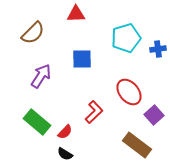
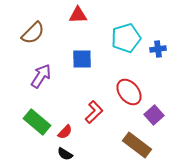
red triangle: moved 2 px right, 1 px down
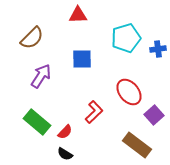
brown semicircle: moved 1 px left, 5 px down
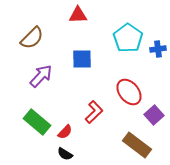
cyan pentagon: moved 2 px right; rotated 20 degrees counterclockwise
purple arrow: rotated 10 degrees clockwise
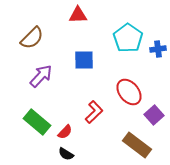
blue square: moved 2 px right, 1 px down
black semicircle: moved 1 px right
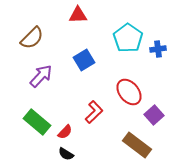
blue square: rotated 30 degrees counterclockwise
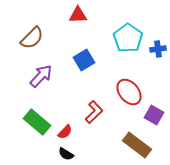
purple square: rotated 18 degrees counterclockwise
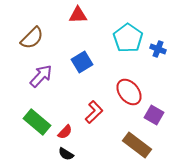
blue cross: rotated 28 degrees clockwise
blue square: moved 2 px left, 2 px down
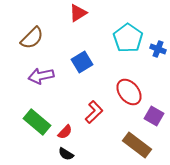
red triangle: moved 2 px up; rotated 30 degrees counterclockwise
purple arrow: rotated 145 degrees counterclockwise
purple square: moved 1 px down
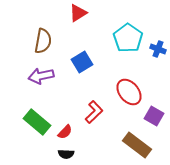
brown semicircle: moved 11 px right, 3 px down; rotated 35 degrees counterclockwise
black semicircle: rotated 28 degrees counterclockwise
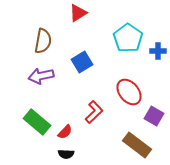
blue cross: moved 2 px down; rotated 21 degrees counterclockwise
